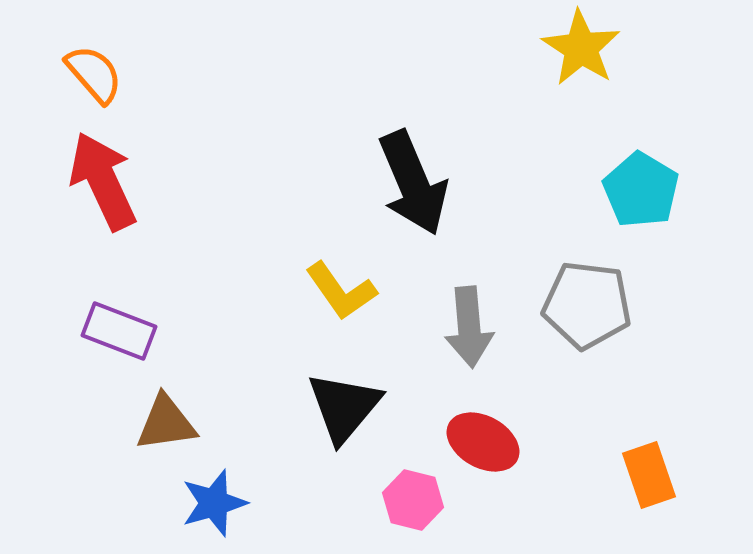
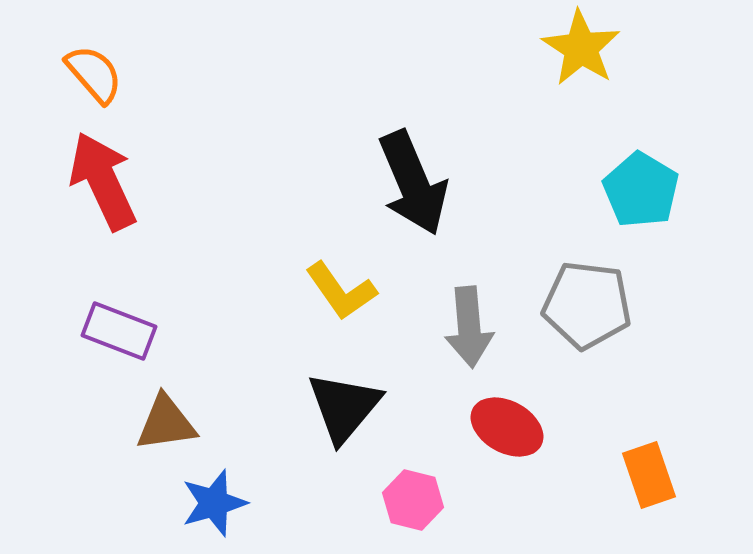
red ellipse: moved 24 px right, 15 px up
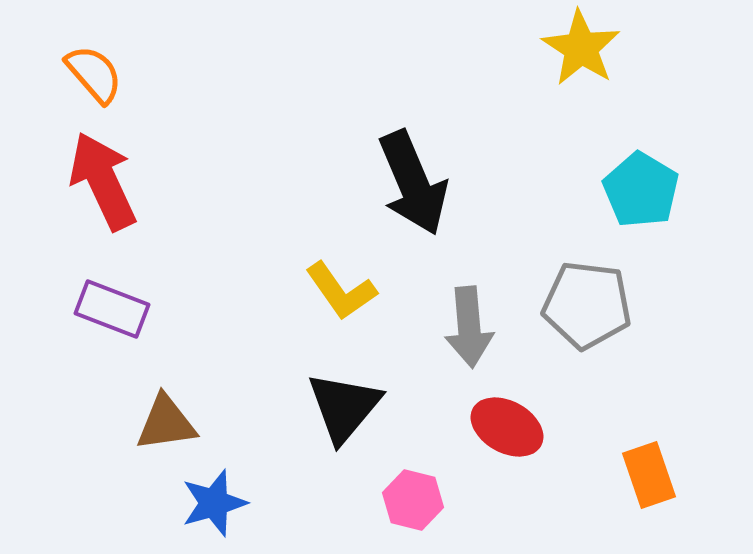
purple rectangle: moved 7 px left, 22 px up
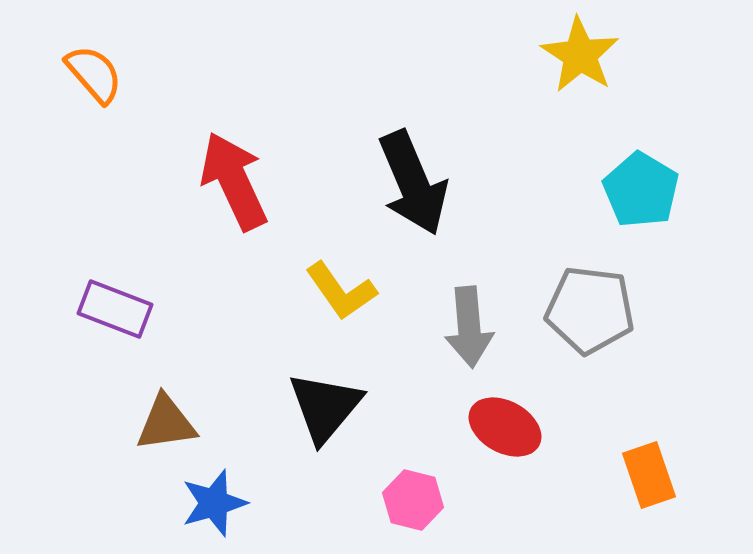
yellow star: moved 1 px left, 7 px down
red arrow: moved 131 px right
gray pentagon: moved 3 px right, 5 px down
purple rectangle: moved 3 px right
black triangle: moved 19 px left
red ellipse: moved 2 px left
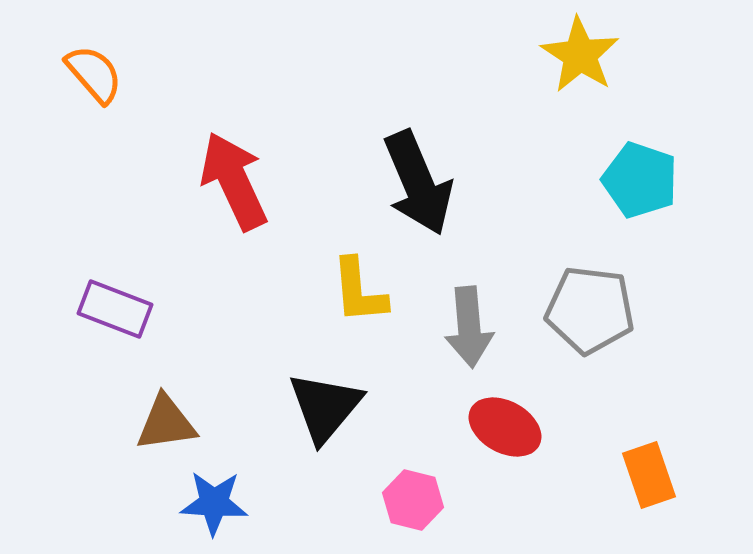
black arrow: moved 5 px right
cyan pentagon: moved 1 px left, 10 px up; rotated 12 degrees counterclockwise
yellow L-shape: moved 18 px right; rotated 30 degrees clockwise
blue star: rotated 20 degrees clockwise
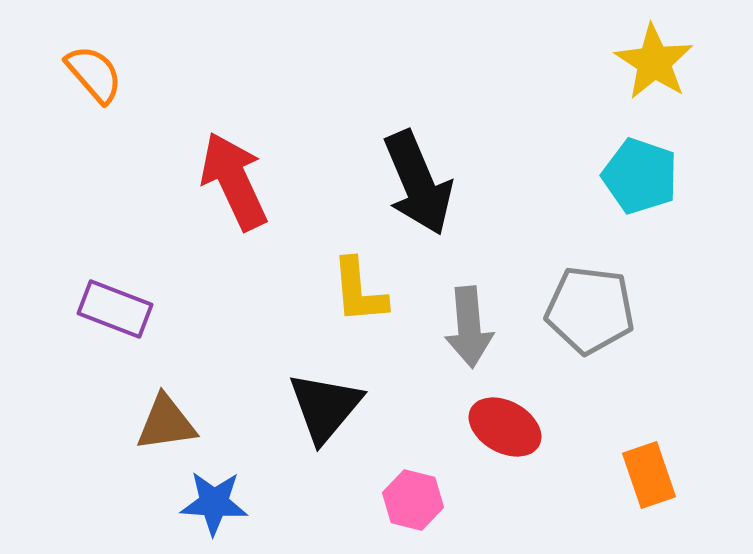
yellow star: moved 74 px right, 7 px down
cyan pentagon: moved 4 px up
